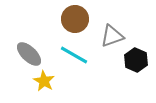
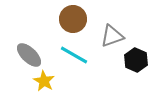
brown circle: moved 2 px left
gray ellipse: moved 1 px down
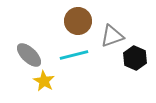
brown circle: moved 5 px right, 2 px down
cyan line: rotated 44 degrees counterclockwise
black hexagon: moved 1 px left, 2 px up
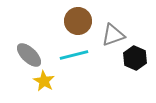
gray triangle: moved 1 px right, 1 px up
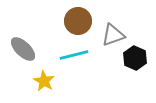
gray ellipse: moved 6 px left, 6 px up
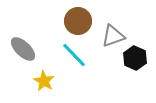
gray triangle: moved 1 px down
cyan line: rotated 60 degrees clockwise
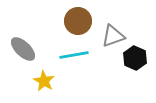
cyan line: rotated 56 degrees counterclockwise
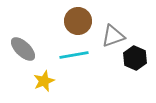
yellow star: rotated 20 degrees clockwise
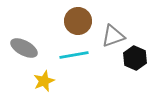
gray ellipse: moved 1 px right, 1 px up; rotated 16 degrees counterclockwise
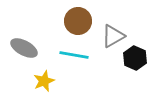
gray triangle: rotated 10 degrees counterclockwise
cyan line: rotated 20 degrees clockwise
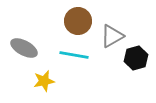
gray triangle: moved 1 px left
black hexagon: moved 1 px right; rotated 20 degrees clockwise
yellow star: rotated 10 degrees clockwise
